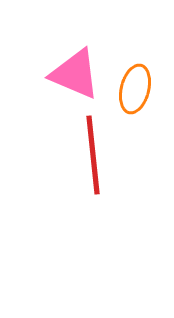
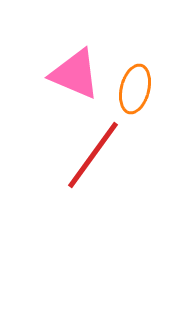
red line: rotated 42 degrees clockwise
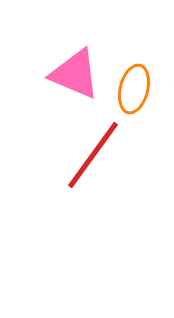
orange ellipse: moved 1 px left
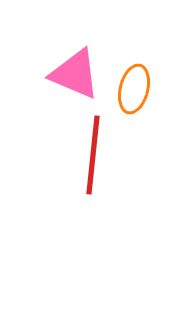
red line: rotated 30 degrees counterclockwise
